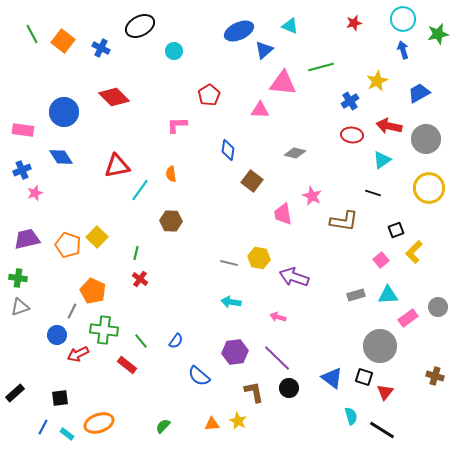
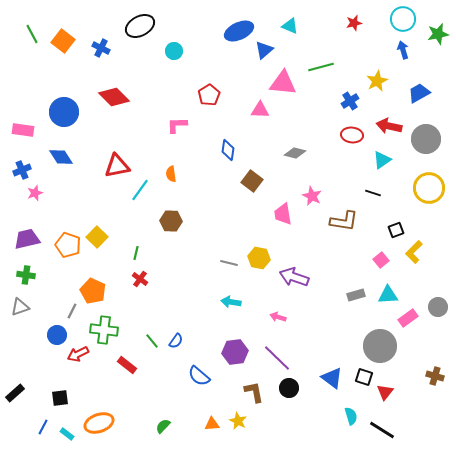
green cross at (18, 278): moved 8 px right, 3 px up
green line at (141, 341): moved 11 px right
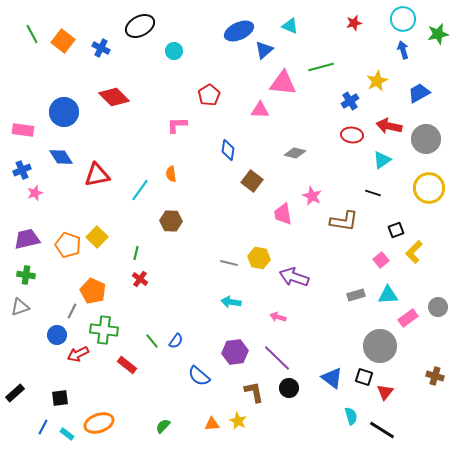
red triangle at (117, 166): moved 20 px left, 9 px down
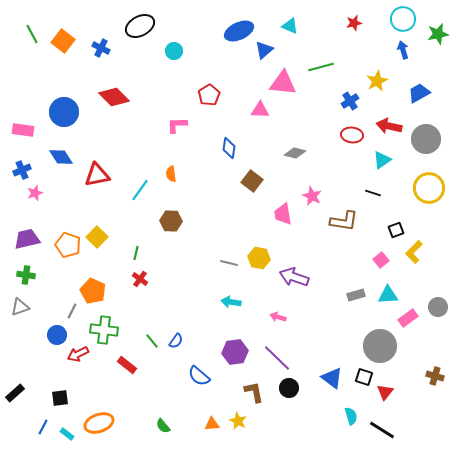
blue diamond at (228, 150): moved 1 px right, 2 px up
green semicircle at (163, 426): rotated 84 degrees counterclockwise
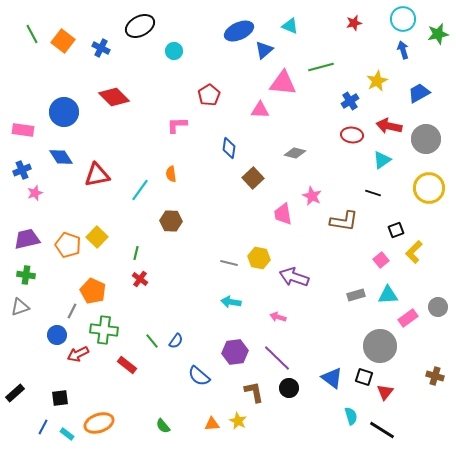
brown square at (252, 181): moved 1 px right, 3 px up; rotated 10 degrees clockwise
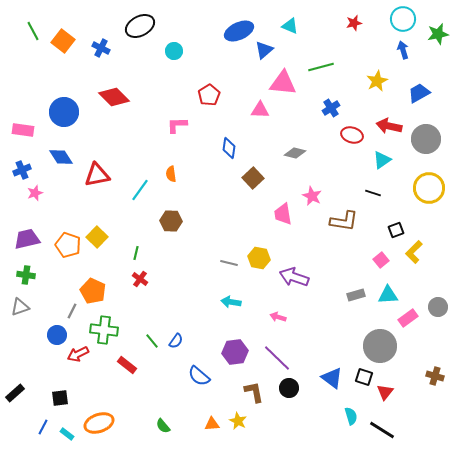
green line at (32, 34): moved 1 px right, 3 px up
blue cross at (350, 101): moved 19 px left, 7 px down
red ellipse at (352, 135): rotated 10 degrees clockwise
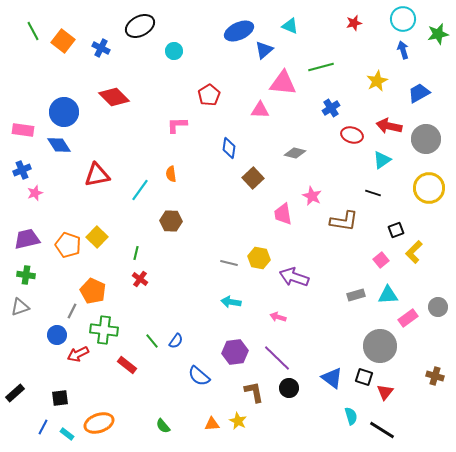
blue diamond at (61, 157): moved 2 px left, 12 px up
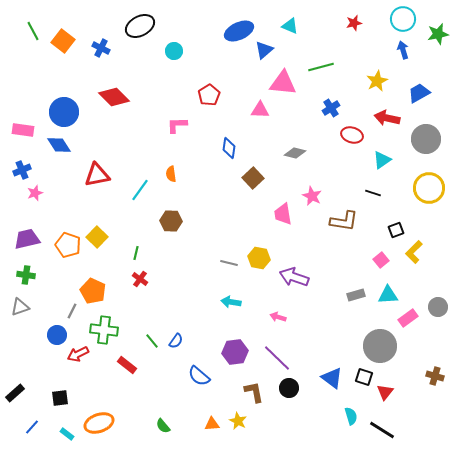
red arrow at (389, 126): moved 2 px left, 8 px up
blue line at (43, 427): moved 11 px left; rotated 14 degrees clockwise
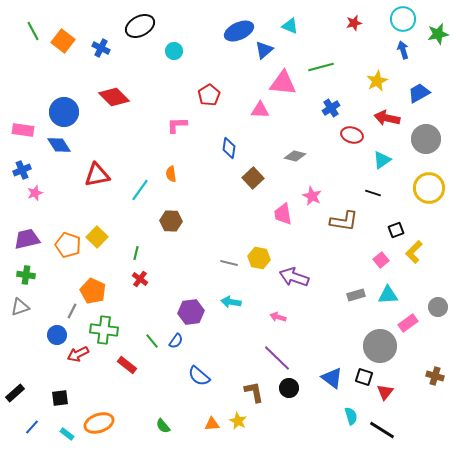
gray diamond at (295, 153): moved 3 px down
pink rectangle at (408, 318): moved 5 px down
purple hexagon at (235, 352): moved 44 px left, 40 px up
